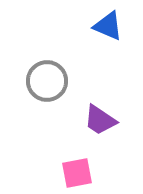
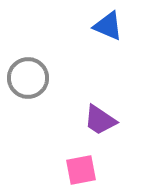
gray circle: moved 19 px left, 3 px up
pink square: moved 4 px right, 3 px up
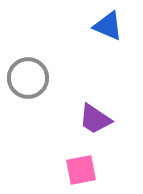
purple trapezoid: moved 5 px left, 1 px up
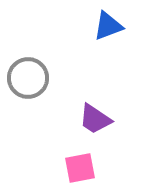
blue triangle: rotated 44 degrees counterclockwise
pink square: moved 1 px left, 2 px up
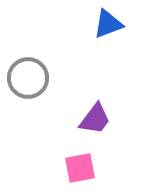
blue triangle: moved 2 px up
purple trapezoid: rotated 87 degrees counterclockwise
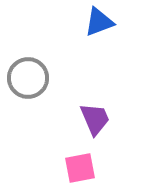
blue triangle: moved 9 px left, 2 px up
purple trapezoid: rotated 60 degrees counterclockwise
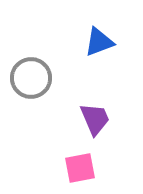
blue triangle: moved 20 px down
gray circle: moved 3 px right
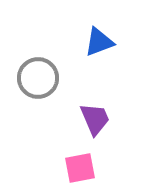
gray circle: moved 7 px right
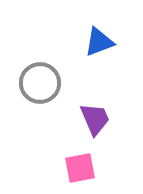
gray circle: moved 2 px right, 5 px down
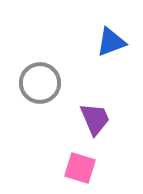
blue triangle: moved 12 px right
pink square: rotated 28 degrees clockwise
